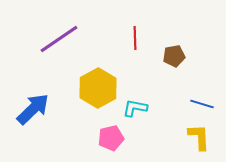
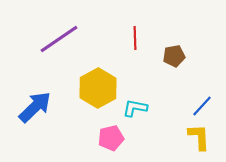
blue line: moved 2 px down; rotated 65 degrees counterclockwise
blue arrow: moved 2 px right, 2 px up
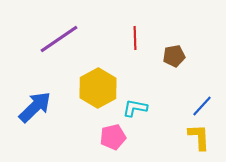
pink pentagon: moved 2 px right, 1 px up
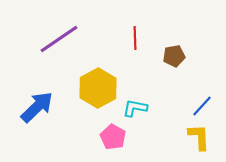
blue arrow: moved 2 px right
pink pentagon: rotated 30 degrees counterclockwise
